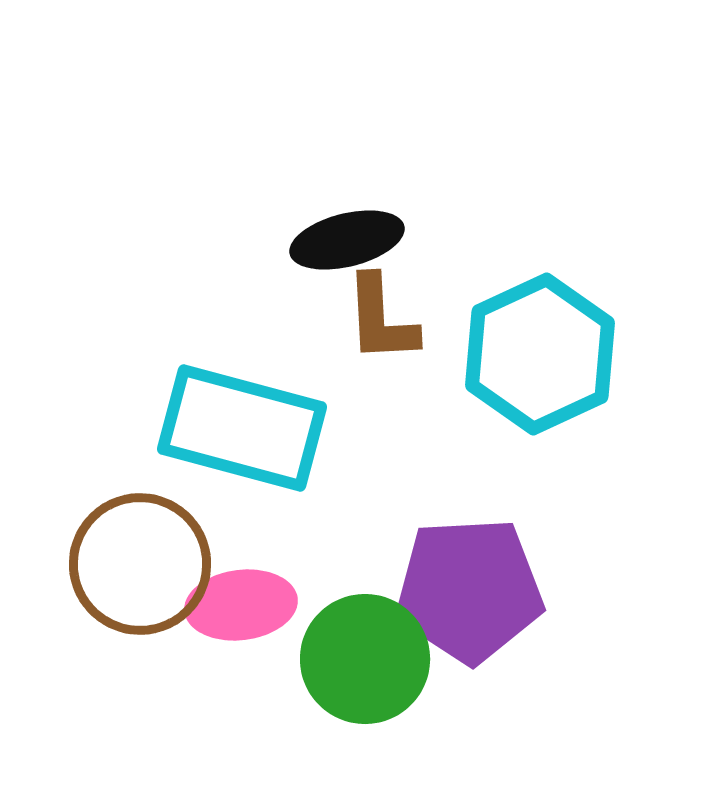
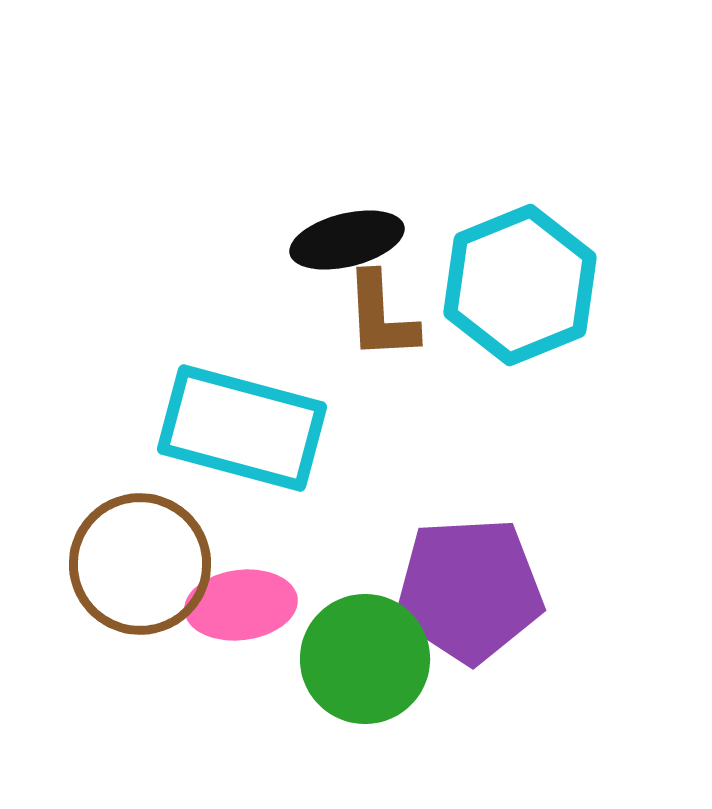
brown L-shape: moved 3 px up
cyan hexagon: moved 20 px left, 69 px up; rotated 3 degrees clockwise
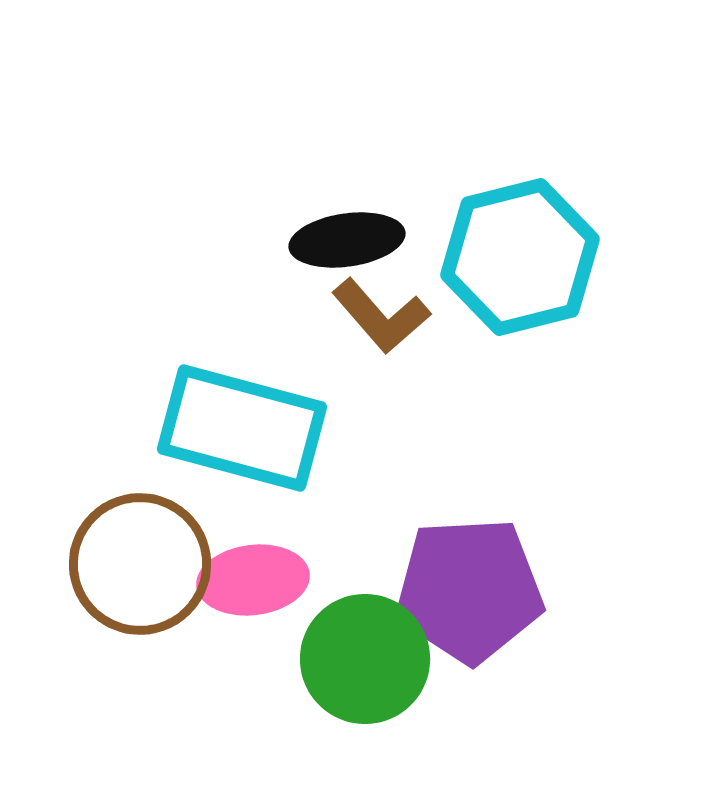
black ellipse: rotated 6 degrees clockwise
cyan hexagon: moved 28 px up; rotated 8 degrees clockwise
brown L-shape: rotated 38 degrees counterclockwise
pink ellipse: moved 12 px right, 25 px up
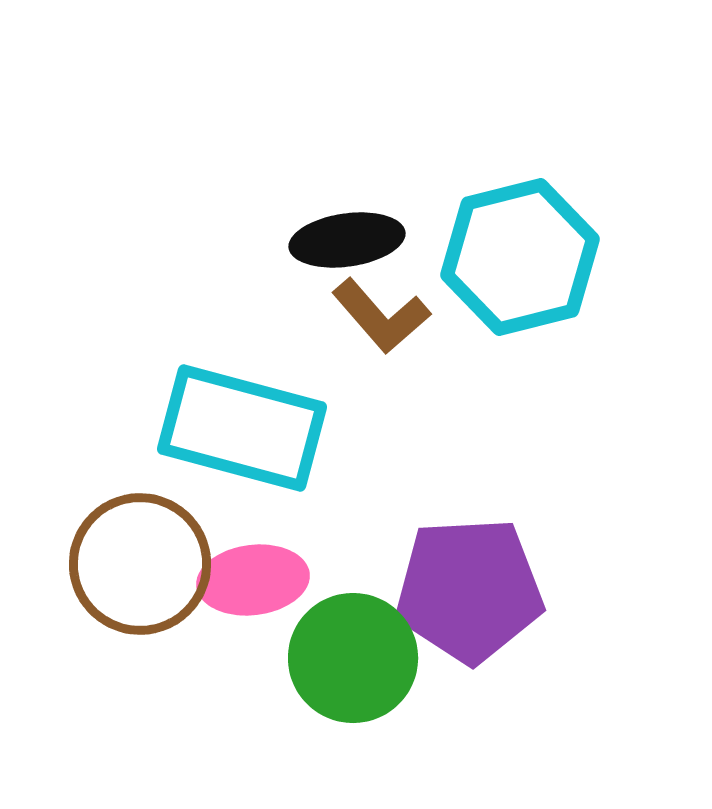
green circle: moved 12 px left, 1 px up
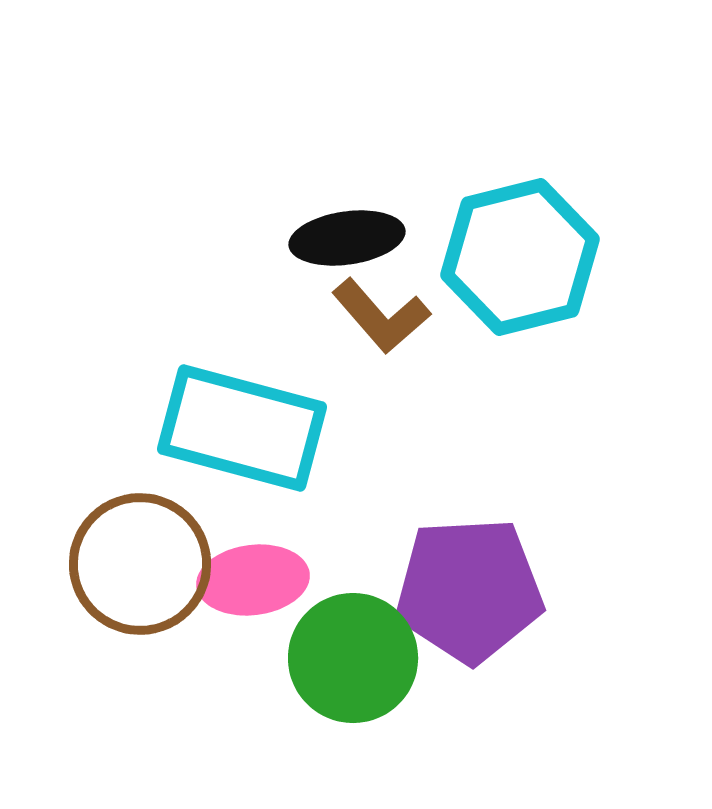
black ellipse: moved 2 px up
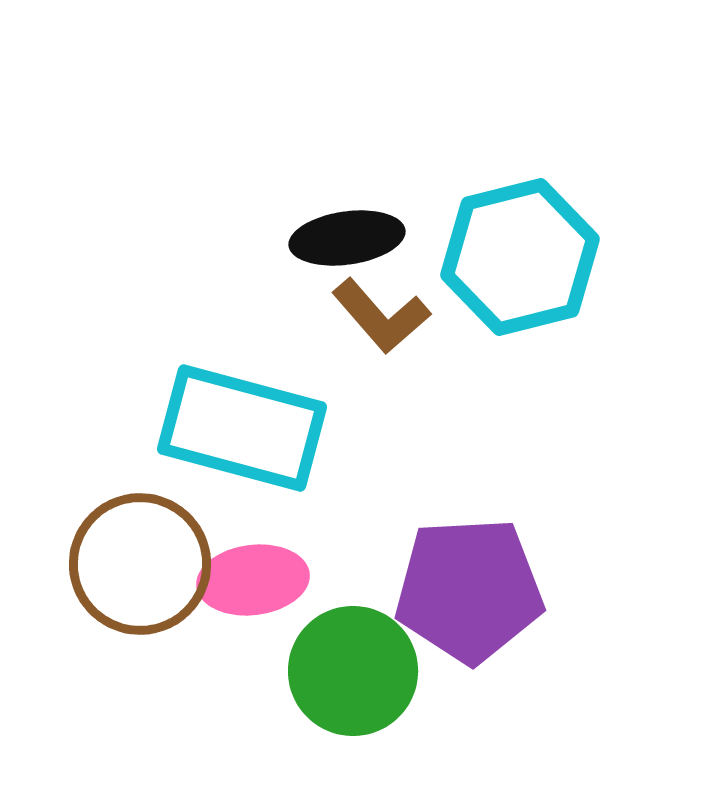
green circle: moved 13 px down
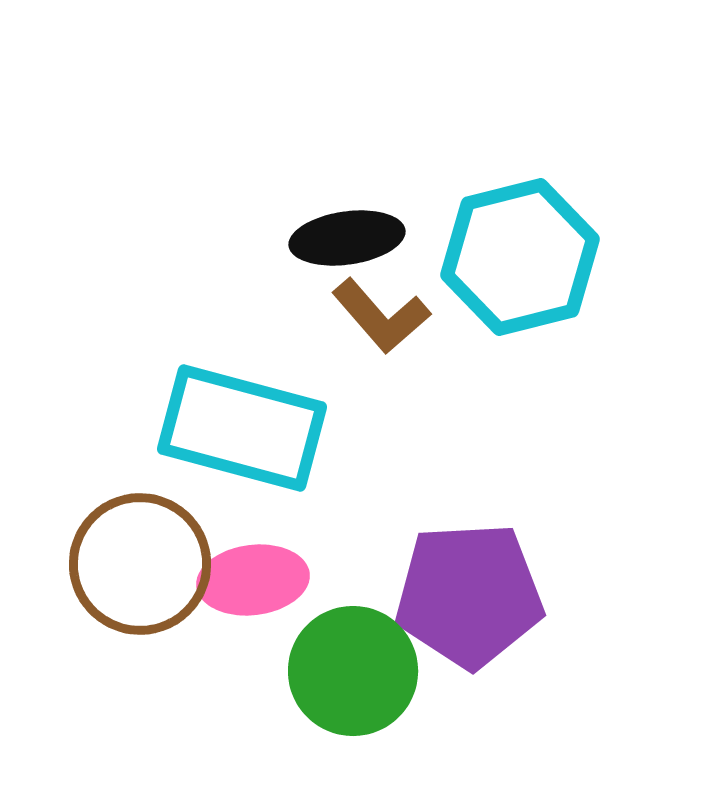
purple pentagon: moved 5 px down
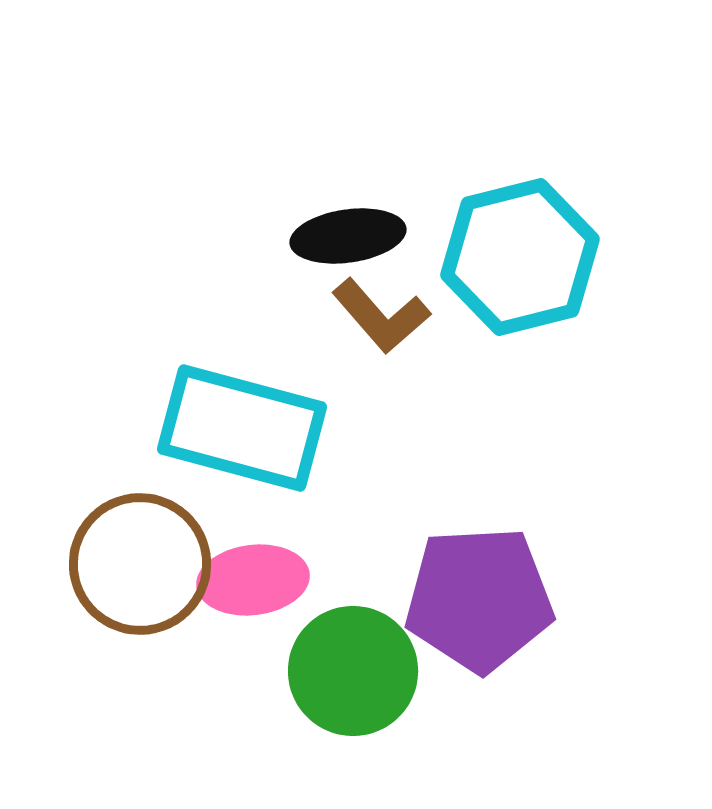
black ellipse: moved 1 px right, 2 px up
purple pentagon: moved 10 px right, 4 px down
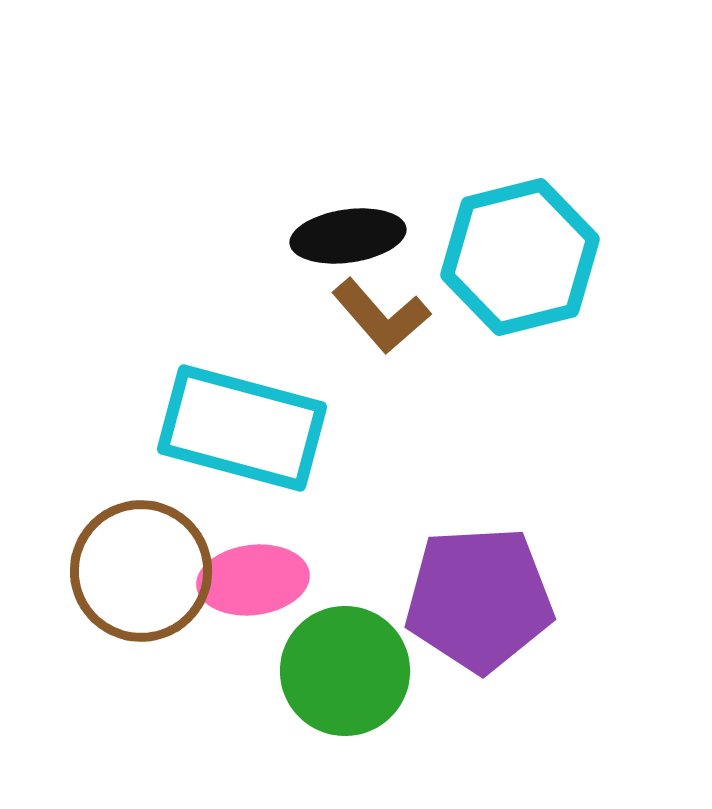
brown circle: moved 1 px right, 7 px down
green circle: moved 8 px left
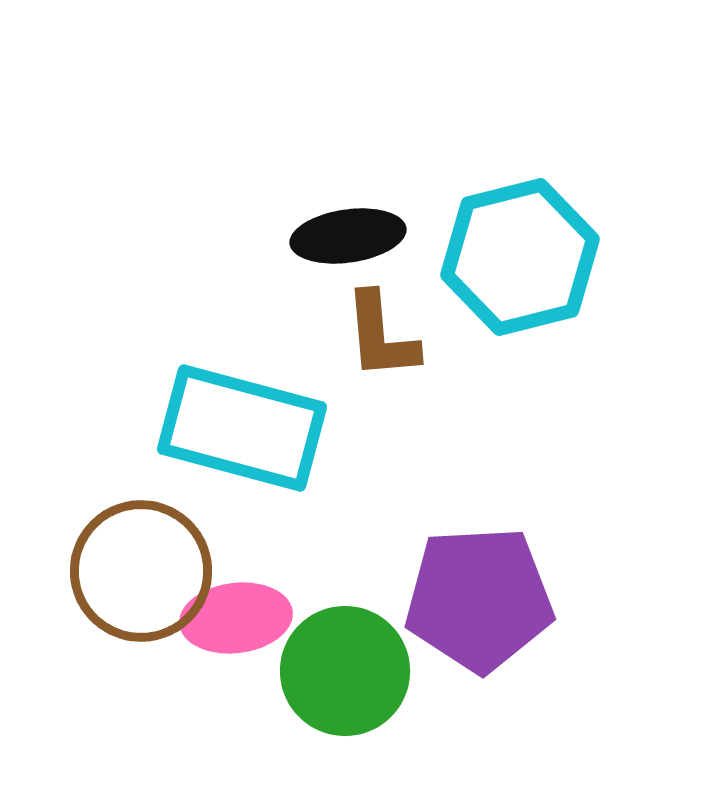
brown L-shape: moved 20 px down; rotated 36 degrees clockwise
pink ellipse: moved 17 px left, 38 px down
